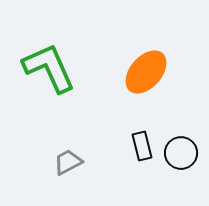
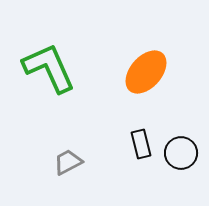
black rectangle: moved 1 px left, 2 px up
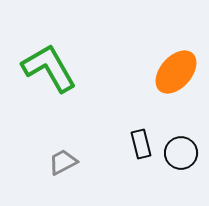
green L-shape: rotated 6 degrees counterclockwise
orange ellipse: moved 30 px right
gray trapezoid: moved 5 px left
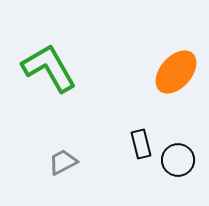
black circle: moved 3 px left, 7 px down
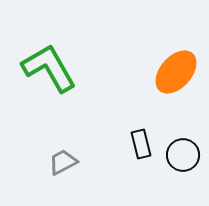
black circle: moved 5 px right, 5 px up
